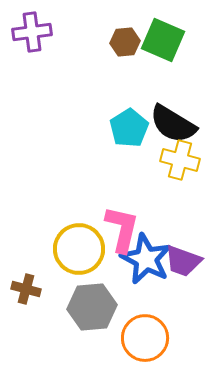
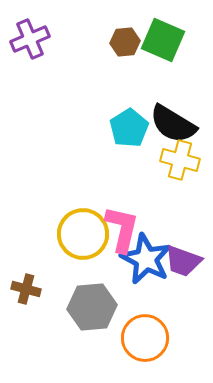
purple cross: moved 2 px left, 7 px down; rotated 15 degrees counterclockwise
yellow circle: moved 4 px right, 15 px up
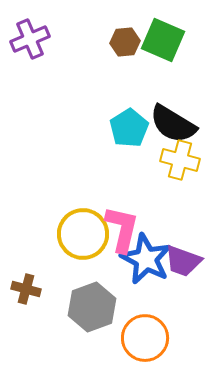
gray hexagon: rotated 15 degrees counterclockwise
